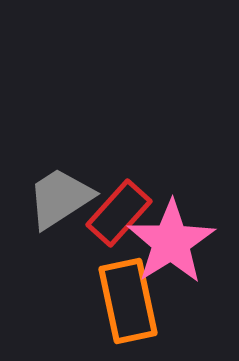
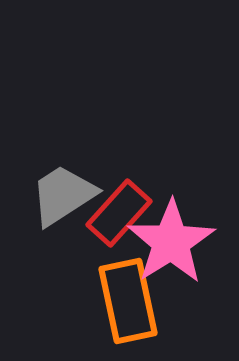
gray trapezoid: moved 3 px right, 3 px up
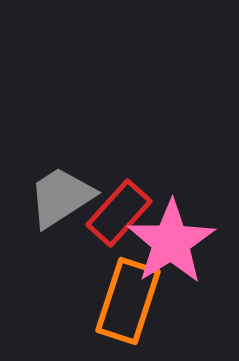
gray trapezoid: moved 2 px left, 2 px down
orange rectangle: rotated 30 degrees clockwise
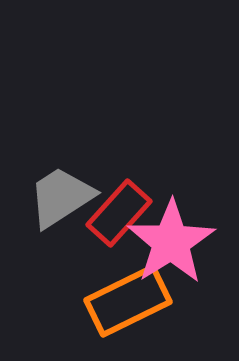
orange rectangle: rotated 46 degrees clockwise
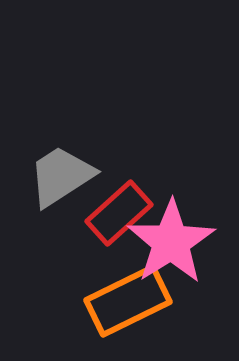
gray trapezoid: moved 21 px up
red rectangle: rotated 6 degrees clockwise
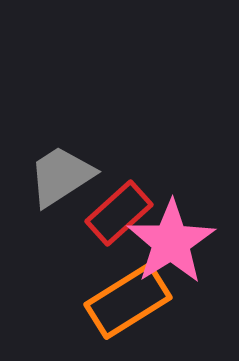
orange rectangle: rotated 6 degrees counterclockwise
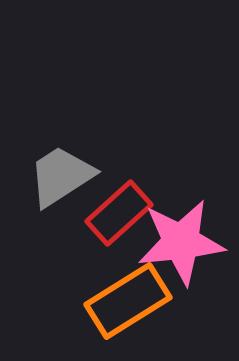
pink star: moved 10 px right; rotated 26 degrees clockwise
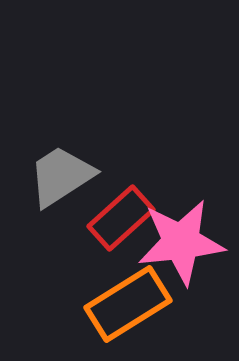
red rectangle: moved 2 px right, 5 px down
orange rectangle: moved 3 px down
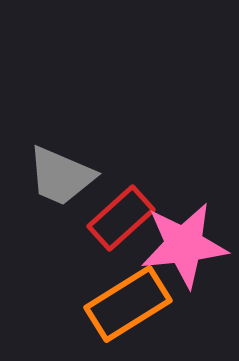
gray trapezoid: rotated 124 degrees counterclockwise
pink star: moved 3 px right, 3 px down
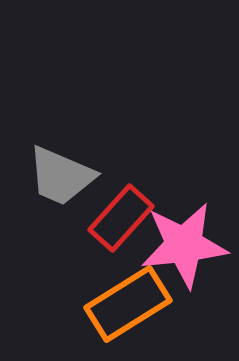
red rectangle: rotated 6 degrees counterclockwise
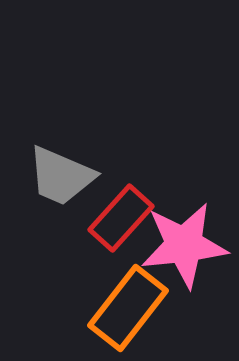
orange rectangle: moved 4 px down; rotated 20 degrees counterclockwise
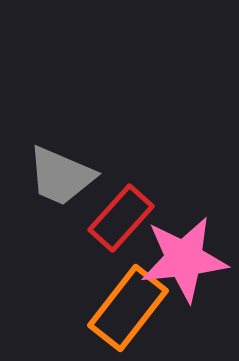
pink star: moved 14 px down
